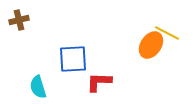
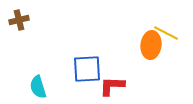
yellow line: moved 1 px left
orange ellipse: rotated 28 degrees counterclockwise
blue square: moved 14 px right, 10 px down
red L-shape: moved 13 px right, 4 px down
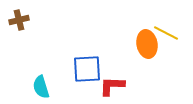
orange ellipse: moved 4 px left, 1 px up; rotated 16 degrees counterclockwise
cyan semicircle: moved 3 px right
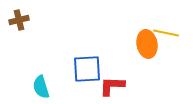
yellow line: rotated 15 degrees counterclockwise
